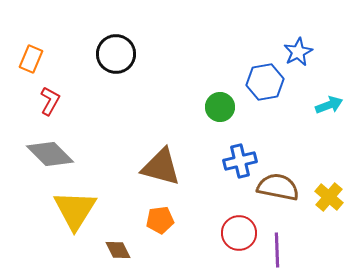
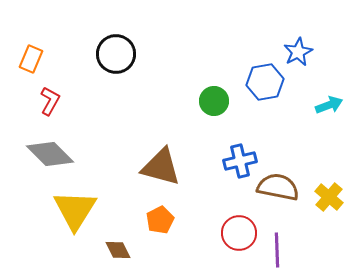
green circle: moved 6 px left, 6 px up
orange pentagon: rotated 20 degrees counterclockwise
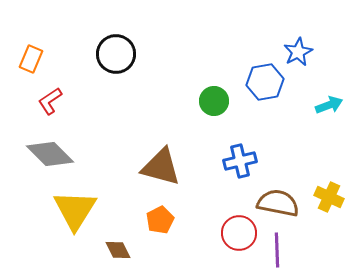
red L-shape: rotated 152 degrees counterclockwise
brown semicircle: moved 16 px down
yellow cross: rotated 16 degrees counterclockwise
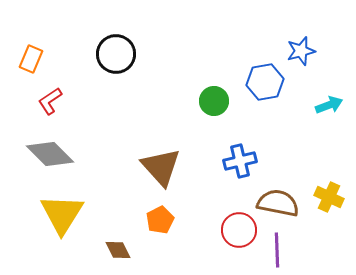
blue star: moved 3 px right, 1 px up; rotated 12 degrees clockwise
brown triangle: rotated 33 degrees clockwise
yellow triangle: moved 13 px left, 4 px down
red circle: moved 3 px up
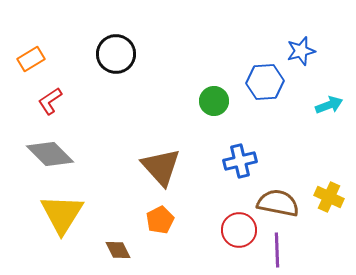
orange rectangle: rotated 36 degrees clockwise
blue hexagon: rotated 6 degrees clockwise
